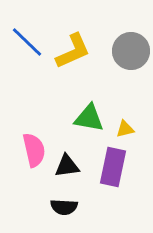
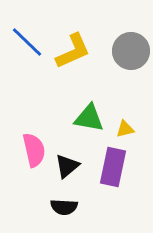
black triangle: rotated 32 degrees counterclockwise
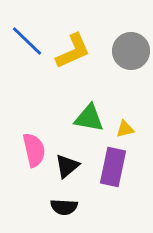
blue line: moved 1 px up
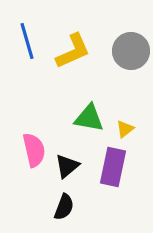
blue line: rotated 30 degrees clockwise
yellow triangle: rotated 24 degrees counterclockwise
black semicircle: rotated 72 degrees counterclockwise
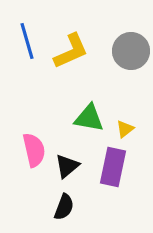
yellow L-shape: moved 2 px left
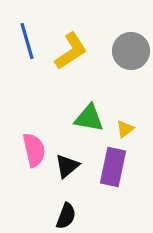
yellow L-shape: rotated 9 degrees counterclockwise
black semicircle: moved 2 px right, 9 px down
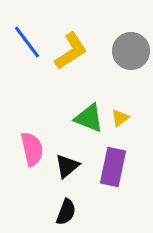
blue line: moved 1 px down; rotated 21 degrees counterclockwise
green triangle: rotated 12 degrees clockwise
yellow triangle: moved 5 px left, 11 px up
pink semicircle: moved 2 px left, 1 px up
black semicircle: moved 4 px up
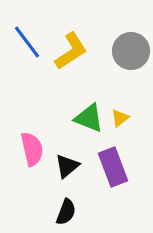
purple rectangle: rotated 33 degrees counterclockwise
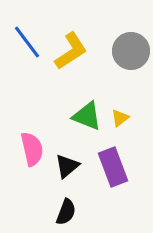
green triangle: moved 2 px left, 2 px up
